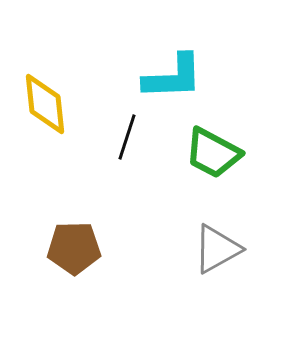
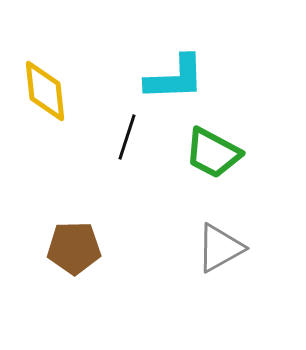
cyan L-shape: moved 2 px right, 1 px down
yellow diamond: moved 13 px up
gray triangle: moved 3 px right, 1 px up
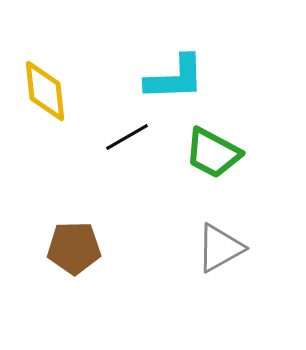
black line: rotated 42 degrees clockwise
